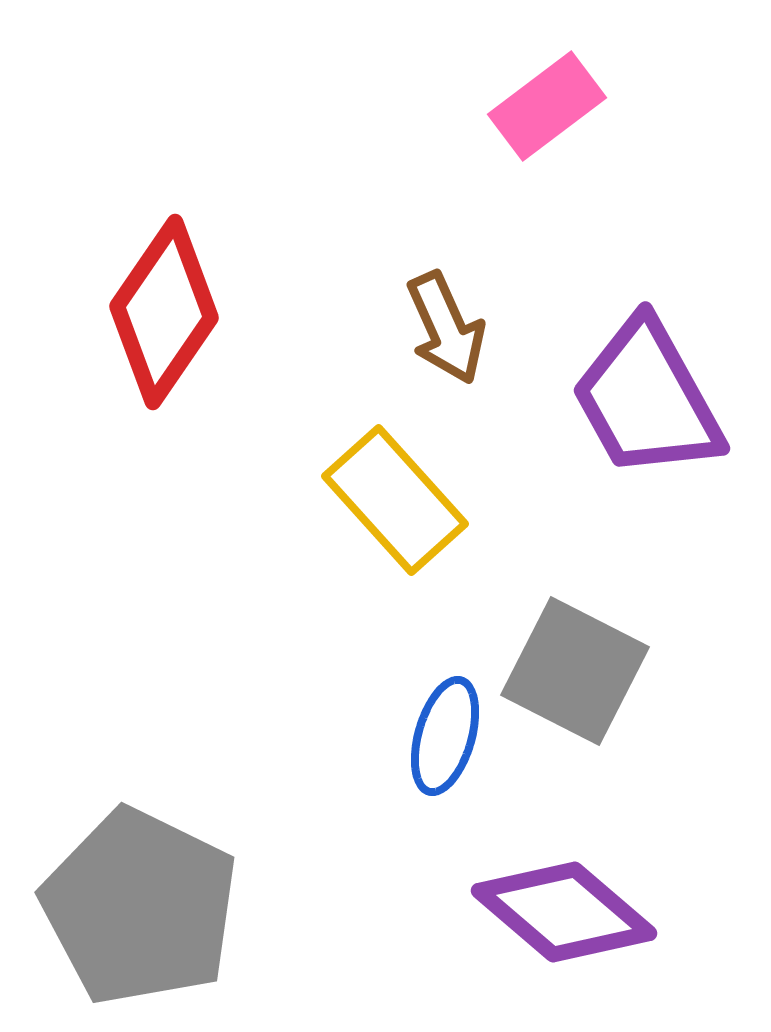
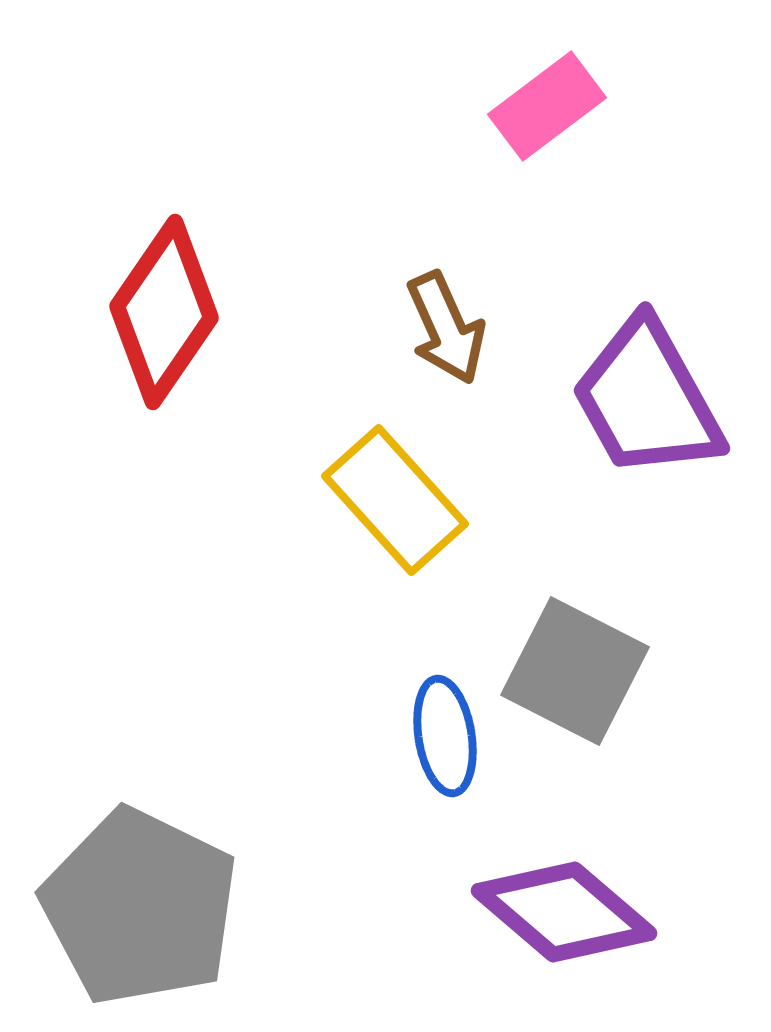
blue ellipse: rotated 25 degrees counterclockwise
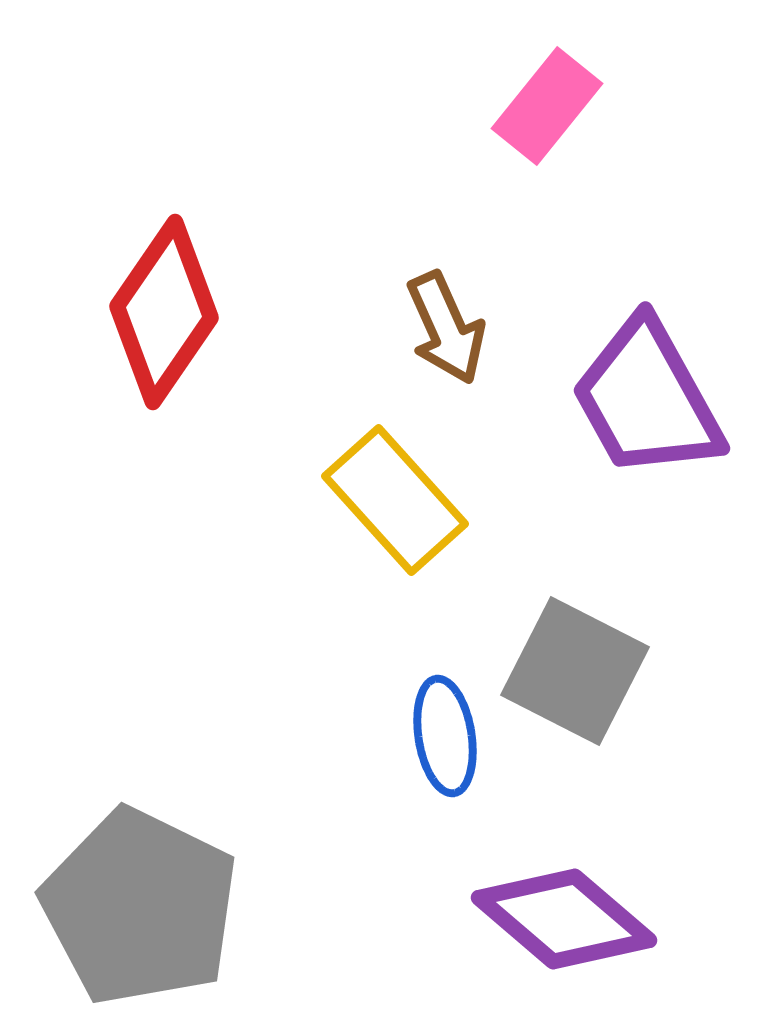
pink rectangle: rotated 14 degrees counterclockwise
purple diamond: moved 7 px down
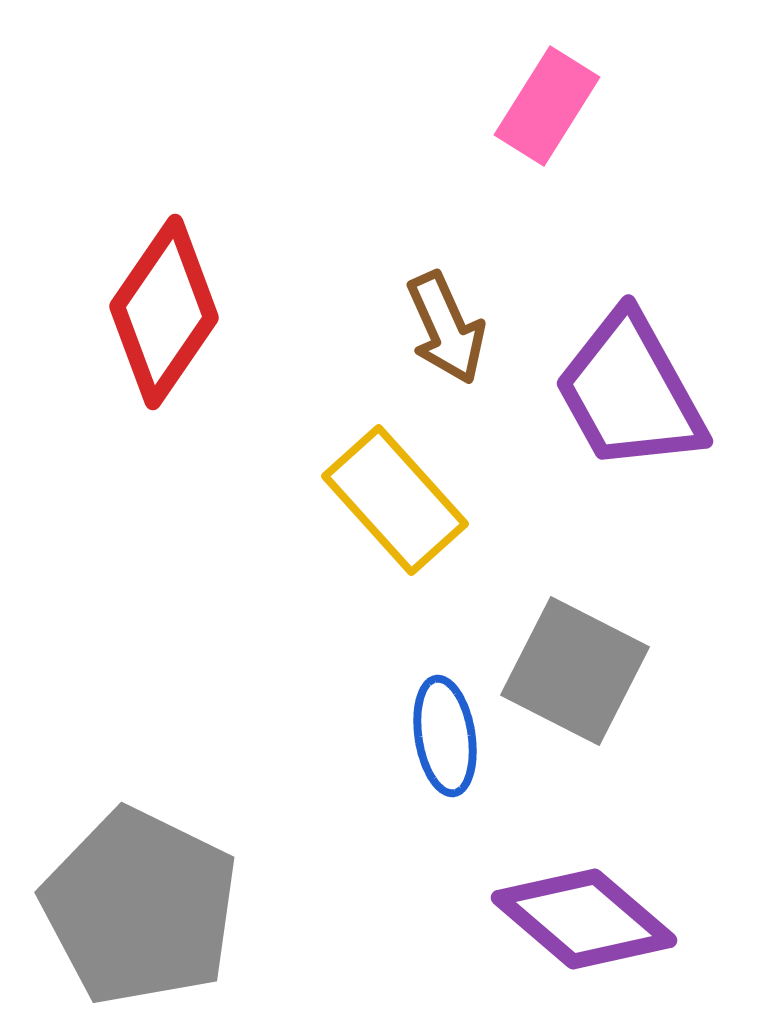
pink rectangle: rotated 7 degrees counterclockwise
purple trapezoid: moved 17 px left, 7 px up
purple diamond: moved 20 px right
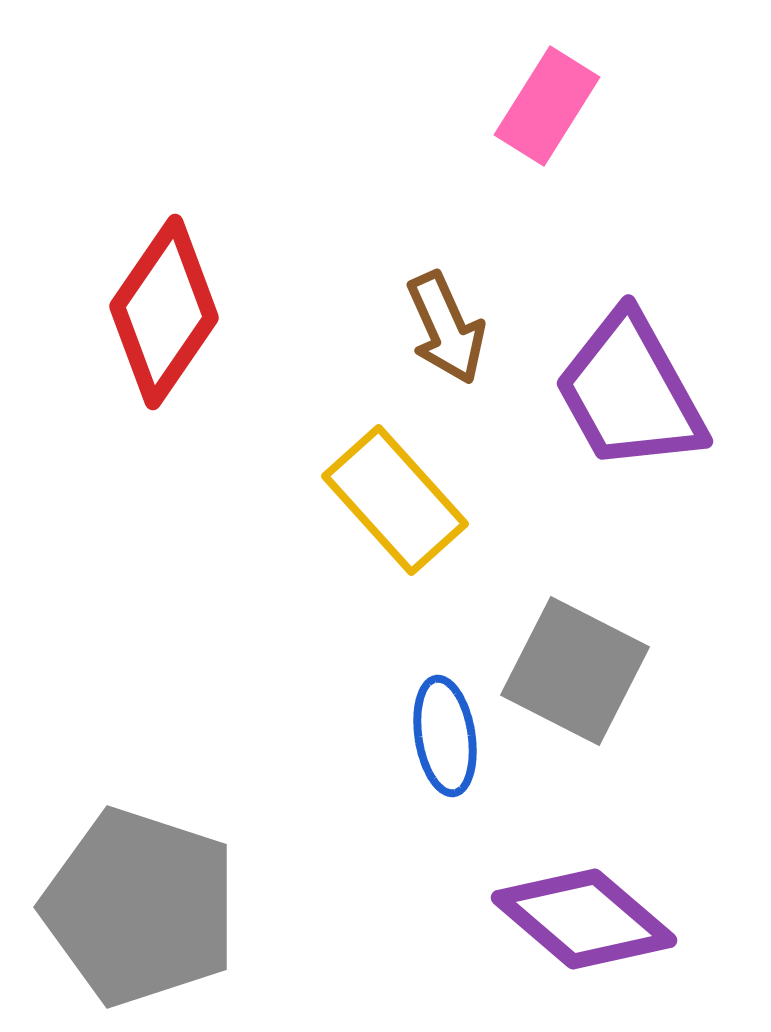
gray pentagon: rotated 8 degrees counterclockwise
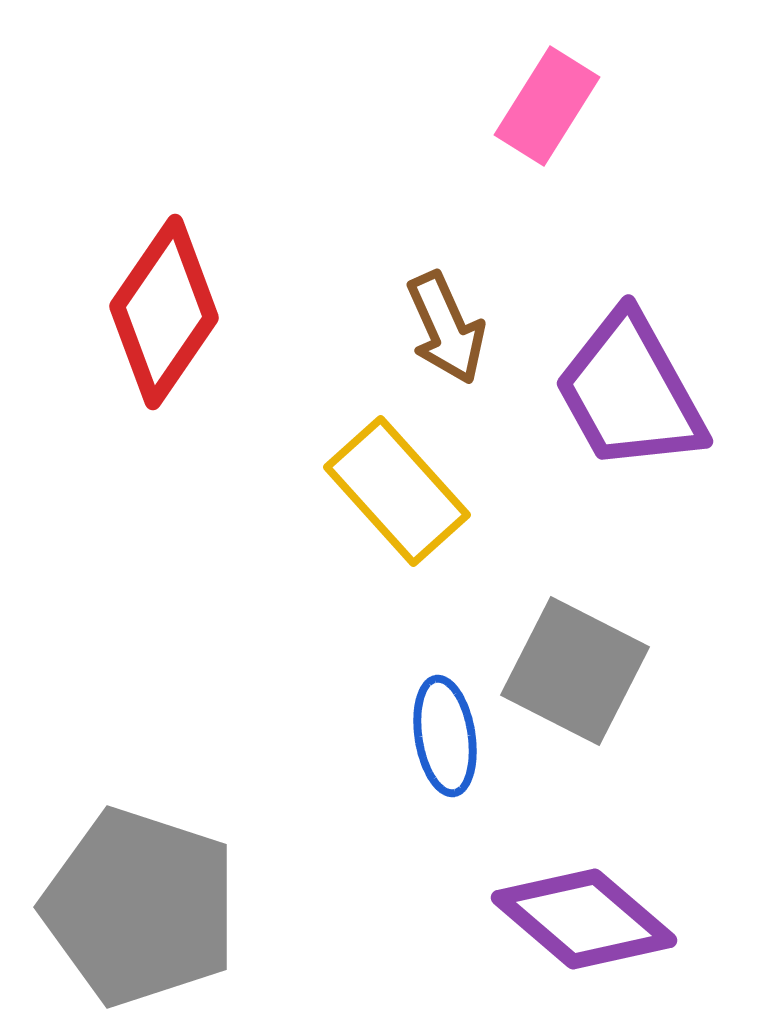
yellow rectangle: moved 2 px right, 9 px up
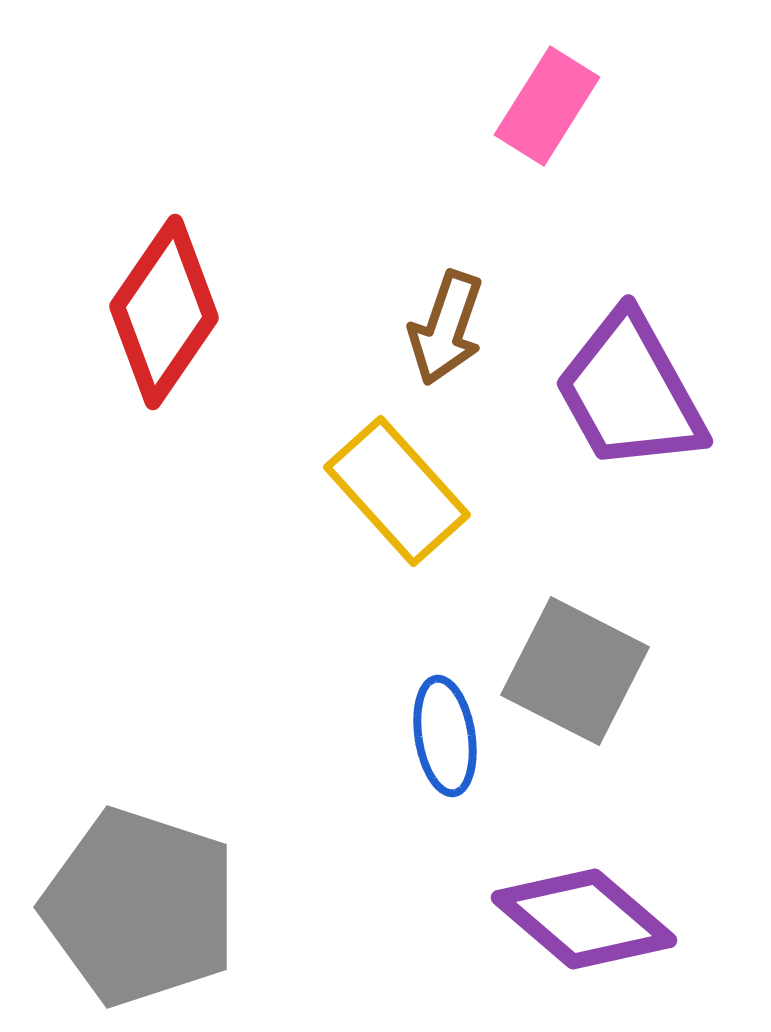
brown arrow: rotated 43 degrees clockwise
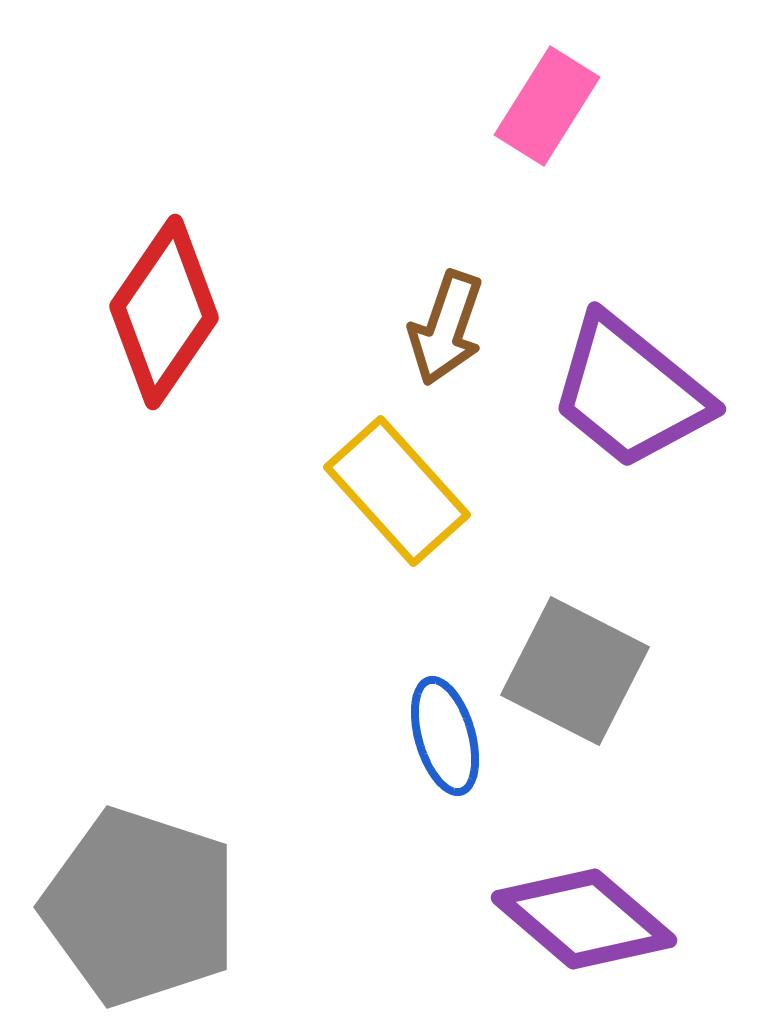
purple trapezoid: rotated 22 degrees counterclockwise
blue ellipse: rotated 7 degrees counterclockwise
